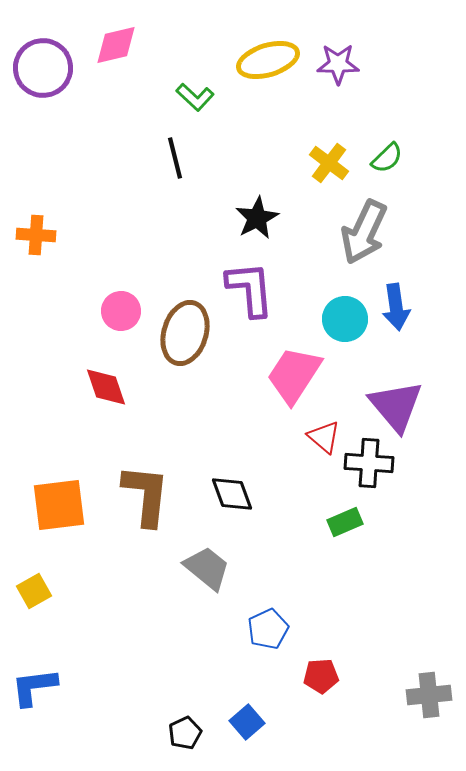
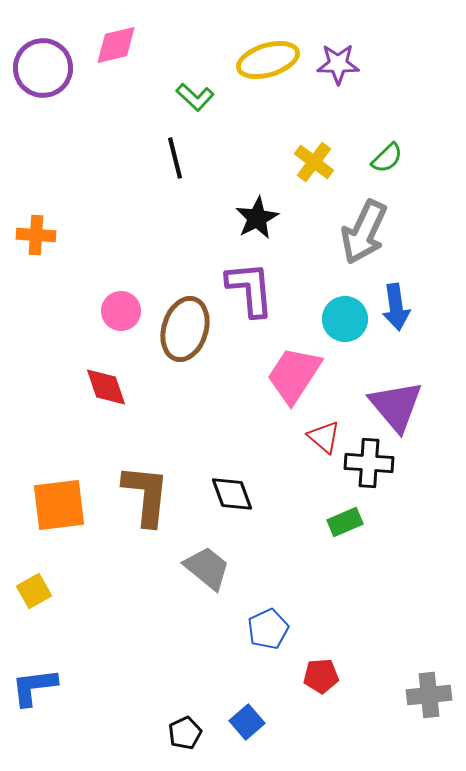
yellow cross: moved 15 px left, 1 px up
brown ellipse: moved 4 px up
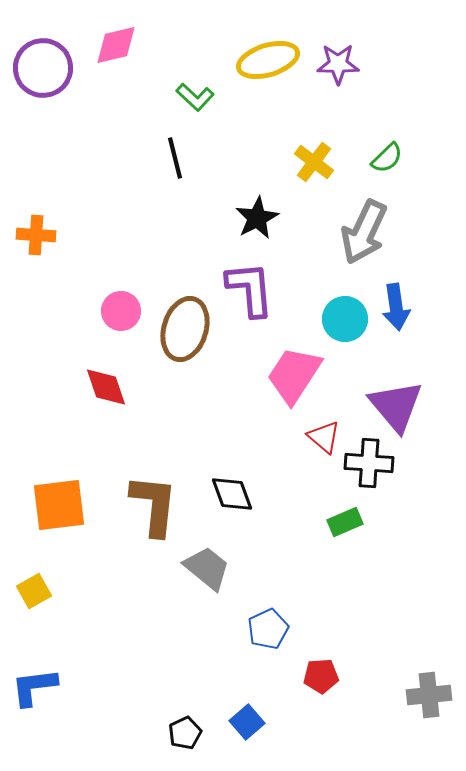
brown L-shape: moved 8 px right, 10 px down
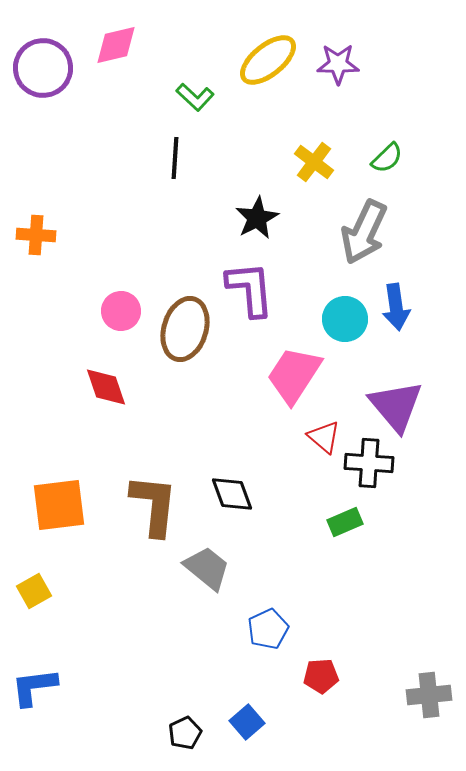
yellow ellipse: rotated 22 degrees counterclockwise
black line: rotated 18 degrees clockwise
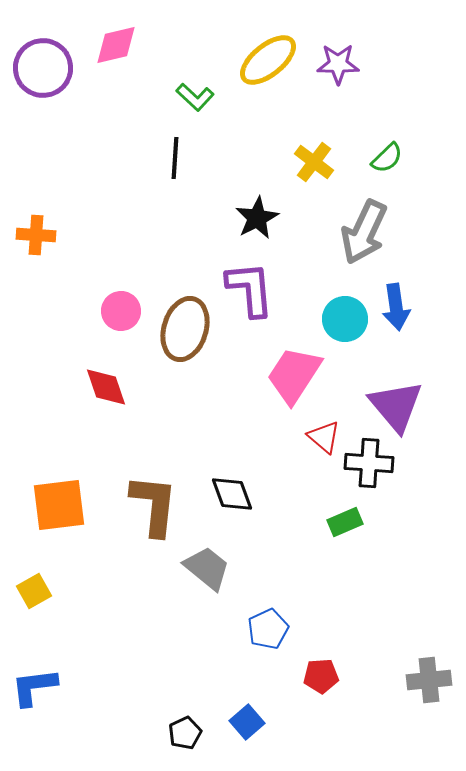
gray cross: moved 15 px up
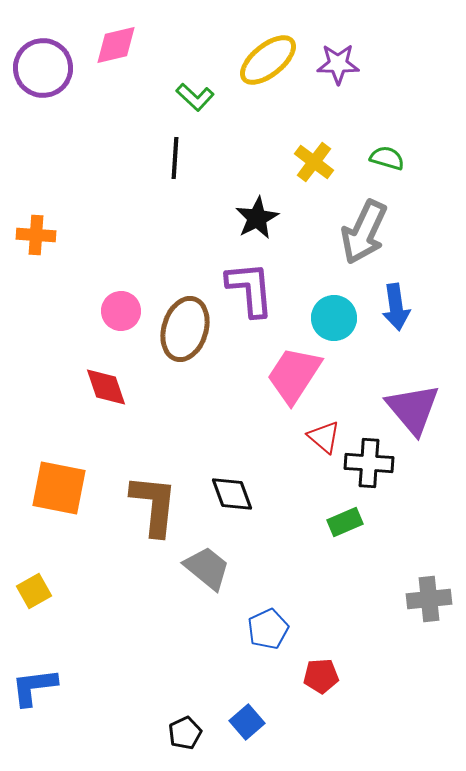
green semicircle: rotated 120 degrees counterclockwise
cyan circle: moved 11 px left, 1 px up
purple triangle: moved 17 px right, 3 px down
orange square: moved 17 px up; rotated 18 degrees clockwise
gray cross: moved 81 px up
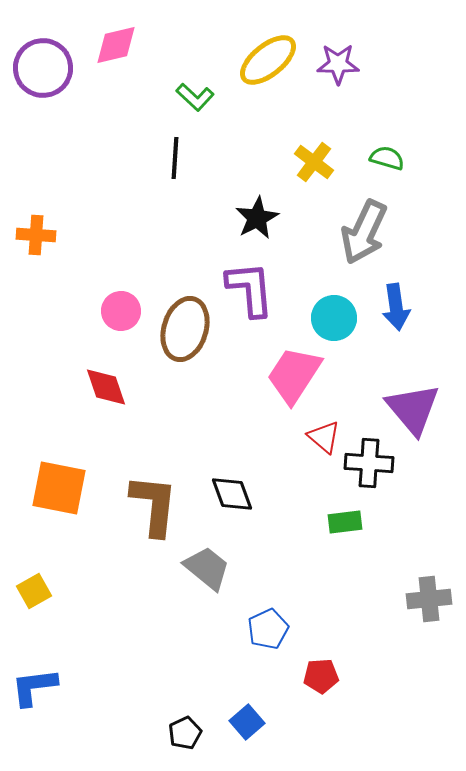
green rectangle: rotated 16 degrees clockwise
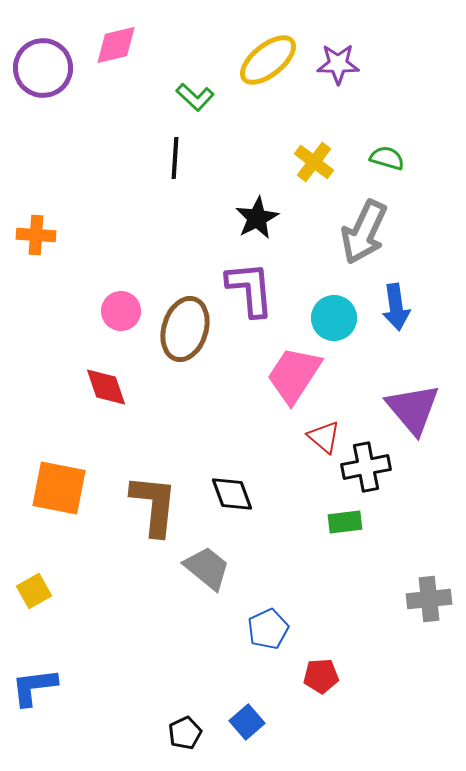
black cross: moved 3 px left, 4 px down; rotated 15 degrees counterclockwise
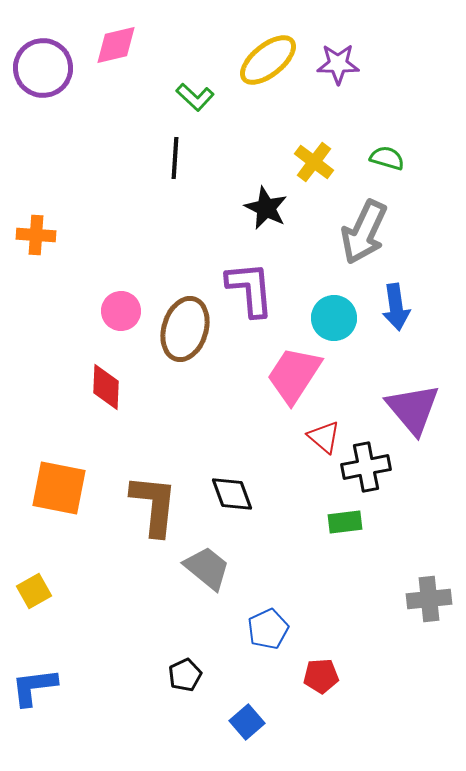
black star: moved 9 px right, 10 px up; rotated 18 degrees counterclockwise
red diamond: rotated 21 degrees clockwise
black pentagon: moved 58 px up
